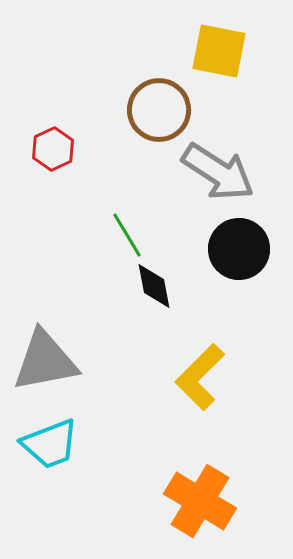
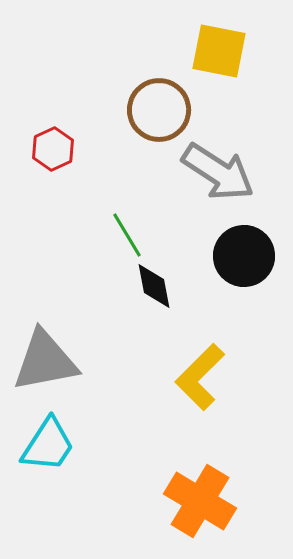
black circle: moved 5 px right, 7 px down
cyan trapezoid: moved 2 px left, 1 px down; rotated 36 degrees counterclockwise
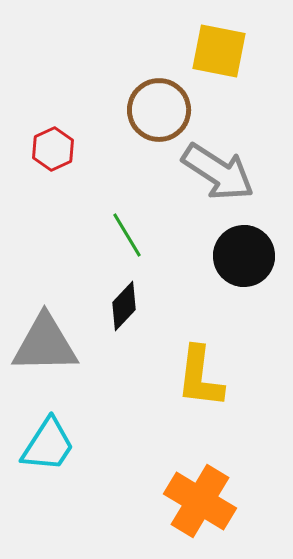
black diamond: moved 30 px left, 20 px down; rotated 54 degrees clockwise
gray triangle: moved 17 px up; rotated 10 degrees clockwise
yellow L-shape: rotated 38 degrees counterclockwise
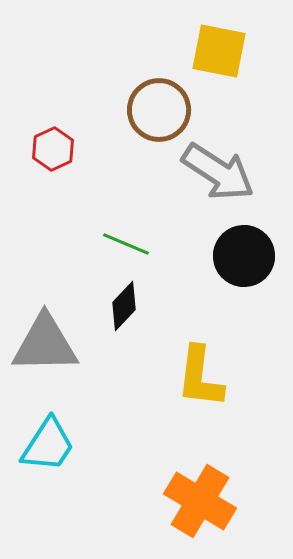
green line: moved 1 px left, 9 px down; rotated 36 degrees counterclockwise
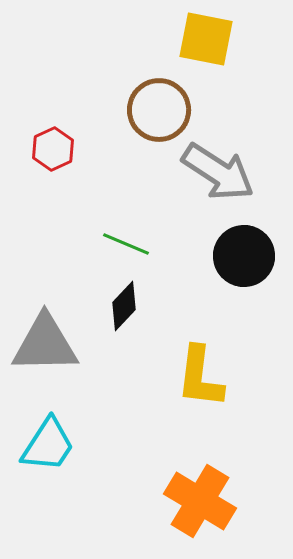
yellow square: moved 13 px left, 12 px up
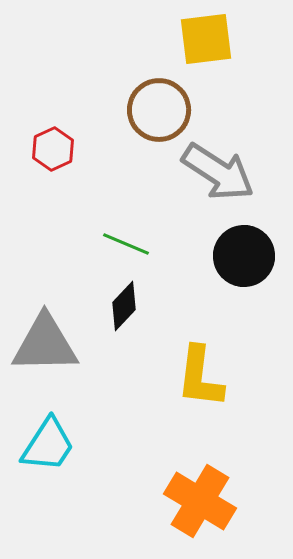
yellow square: rotated 18 degrees counterclockwise
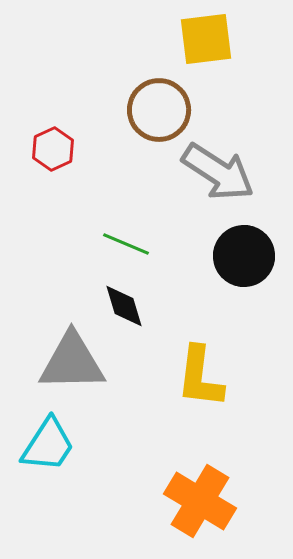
black diamond: rotated 60 degrees counterclockwise
gray triangle: moved 27 px right, 18 px down
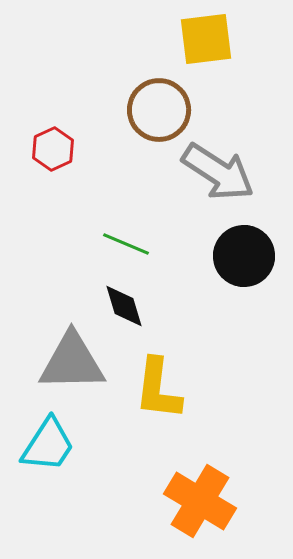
yellow L-shape: moved 42 px left, 12 px down
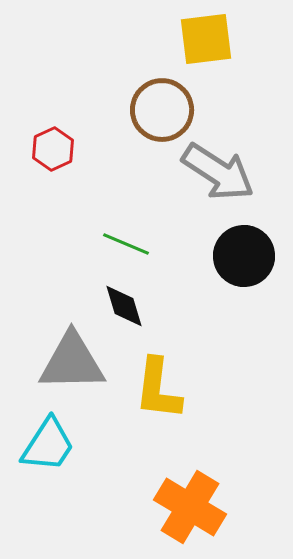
brown circle: moved 3 px right
orange cross: moved 10 px left, 6 px down
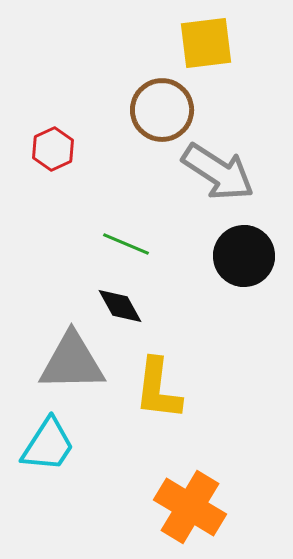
yellow square: moved 4 px down
black diamond: moved 4 px left; rotated 12 degrees counterclockwise
